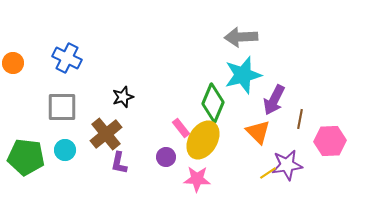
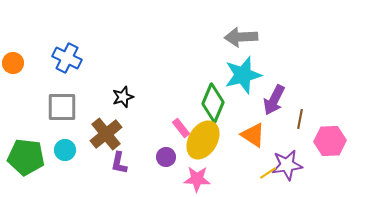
orange triangle: moved 5 px left, 3 px down; rotated 12 degrees counterclockwise
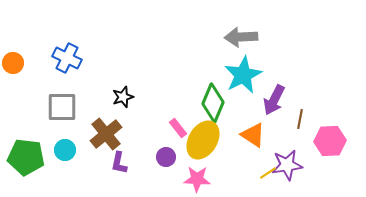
cyan star: rotated 12 degrees counterclockwise
pink rectangle: moved 3 px left
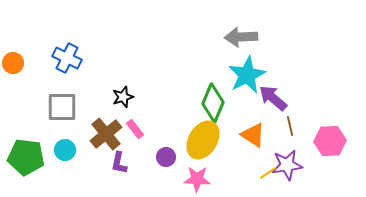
cyan star: moved 4 px right
purple arrow: moved 1 px left, 2 px up; rotated 104 degrees clockwise
brown line: moved 10 px left, 7 px down; rotated 24 degrees counterclockwise
pink rectangle: moved 43 px left, 1 px down
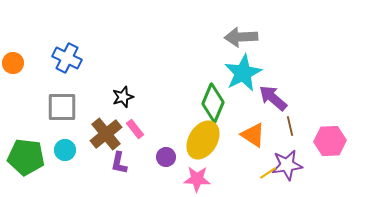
cyan star: moved 4 px left, 2 px up
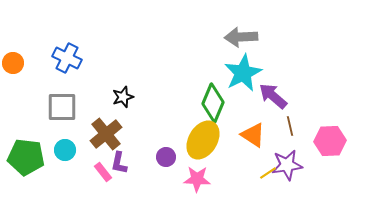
purple arrow: moved 2 px up
pink rectangle: moved 32 px left, 43 px down
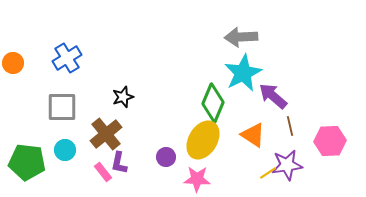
blue cross: rotated 32 degrees clockwise
green pentagon: moved 1 px right, 5 px down
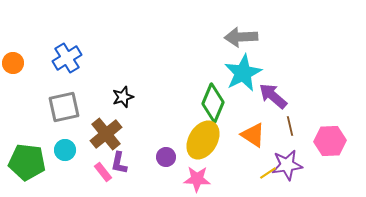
gray square: moved 2 px right; rotated 12 degrees counterclockwise
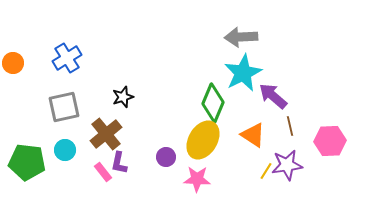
yellow line: moved 2 px left, 2 px up; rotated 24 degrees counterclockwise
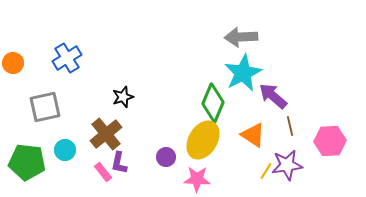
gray square: moved 19 px left
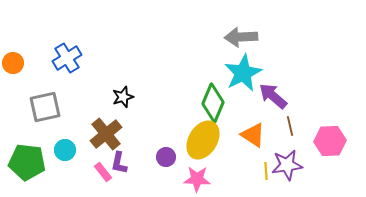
yellow line: rotated 36 degrees counterclockwise
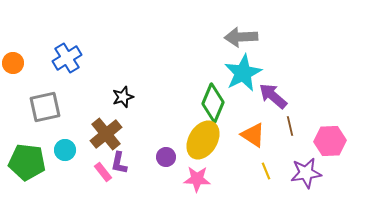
purple star: moved 19 px right, 8 px down
yellow line: rotated 18 degrees counterclockwise
